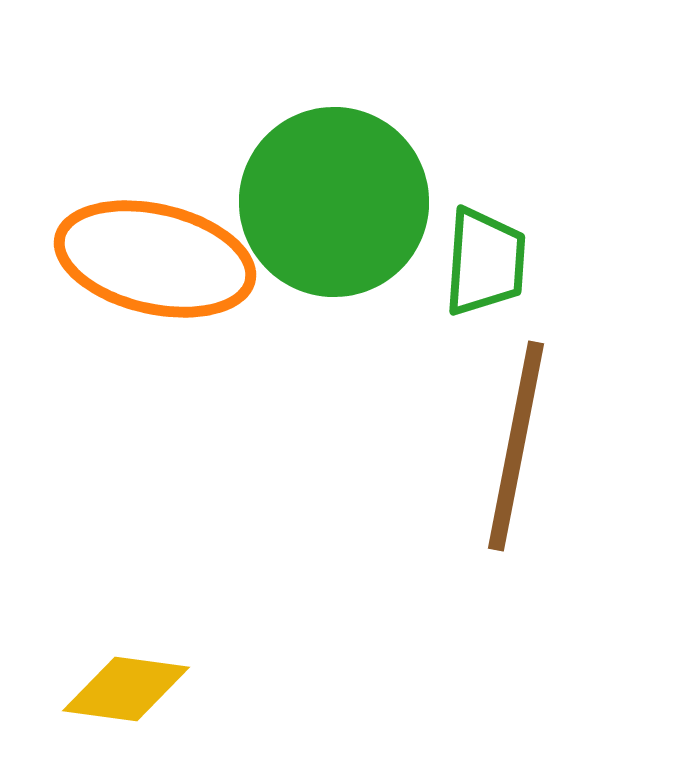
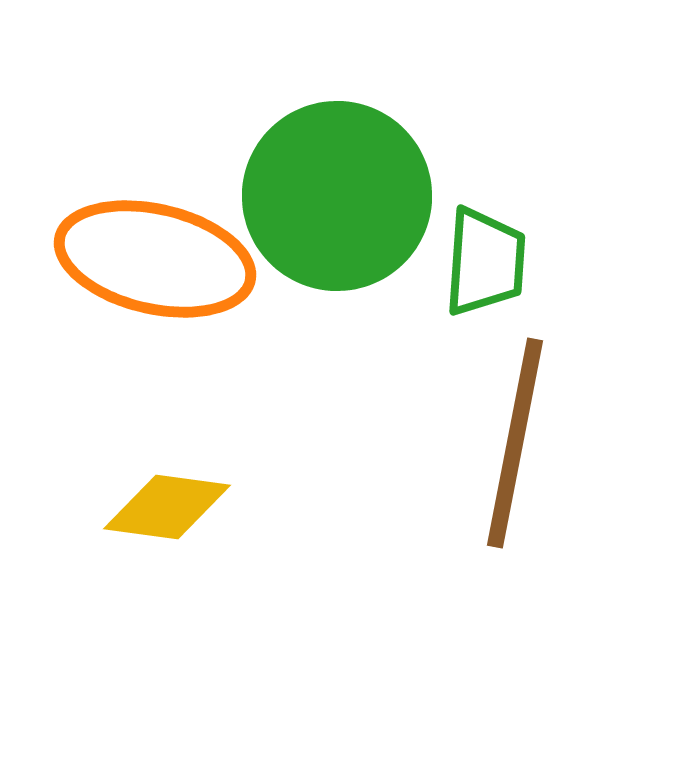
green circle: moved 3 px right, 6 px up
brown line: moved 1 px left, 3 px up
yellow diamond: moved 41 px right, 182 px up
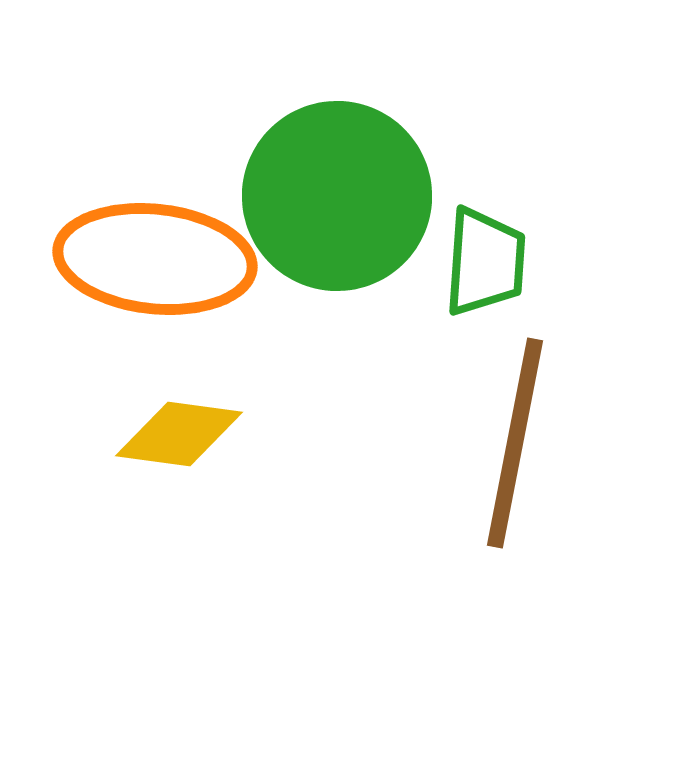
orange ellipse: rotated 7 degrees counterclockwise
yellow diamond: moved 12 px right, 73 px up
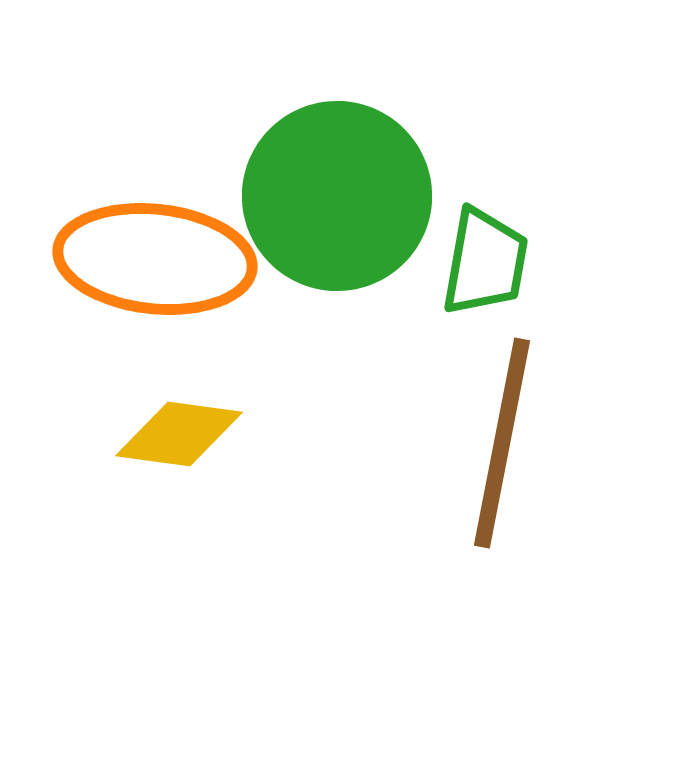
green trapezoid: rotated 6 degrees clockwise
brown line: moved 13 px left
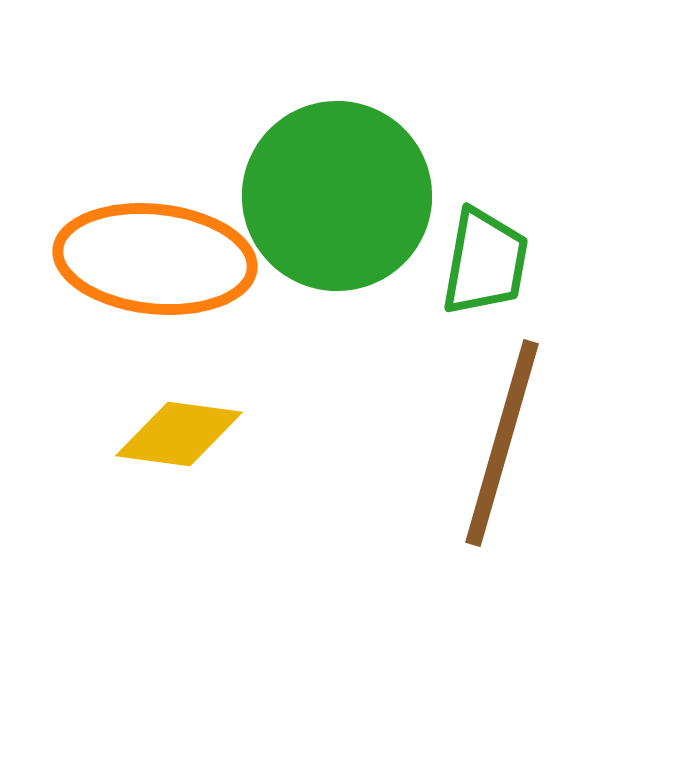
brown line: rotated 5 degrees clockwise
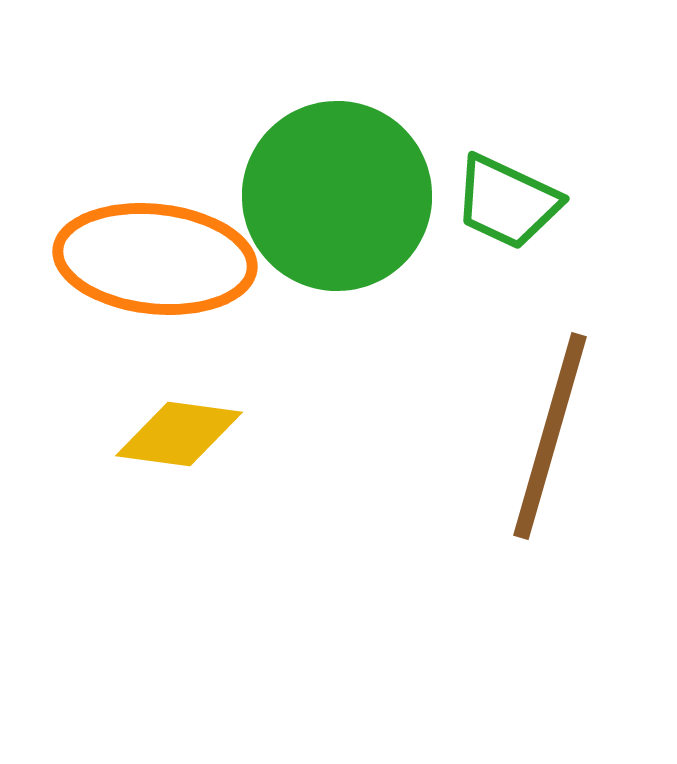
green trapezoid: moved 22 px right, 60 px up; rotated 105 degrees clockwise
brown line: moved 48 px right, 7 px up
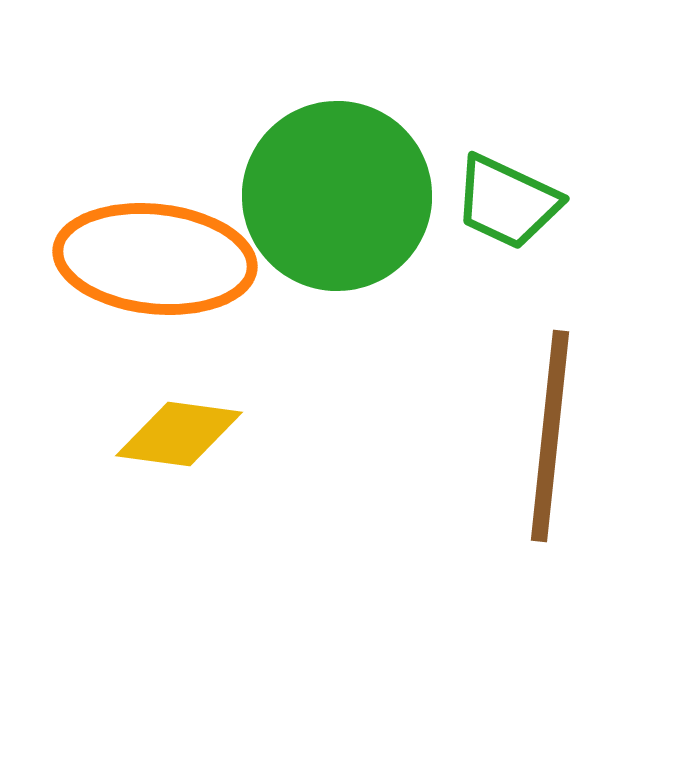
brown line: rotated 10 degrees counterclockwise
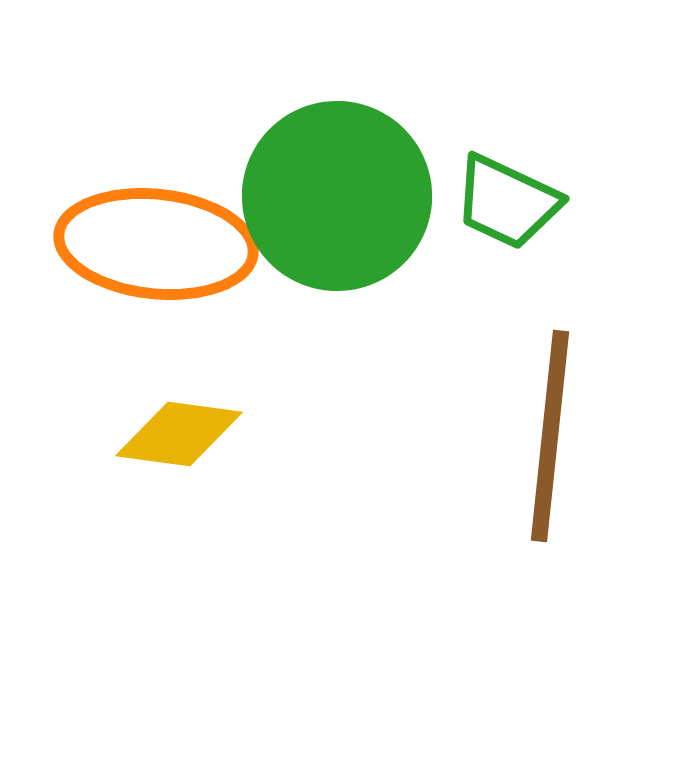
orange ellipse: moved 1 px right, 15 px up
